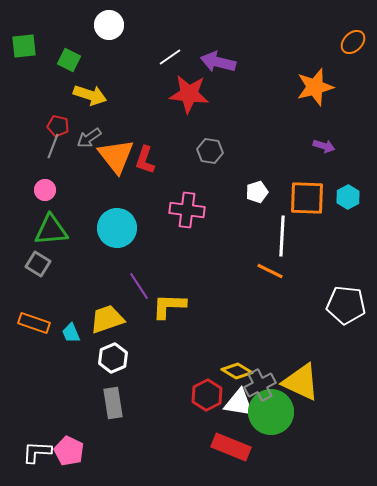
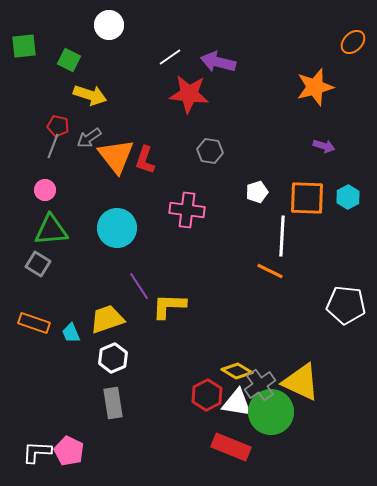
gray cross at (260, 385): rotated 8 degrees counterclockwise
white triangle at (239, 403): moved 2 px left
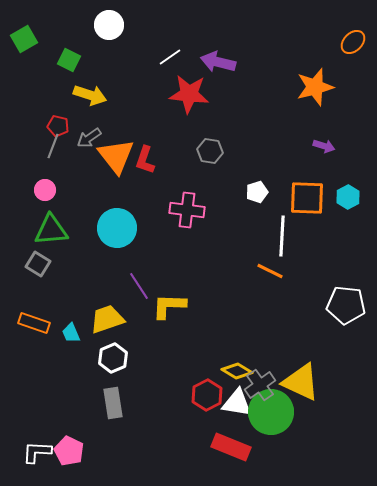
green square at (24, 46): moved 7 px up; rotated 24 degrees counterclockwise
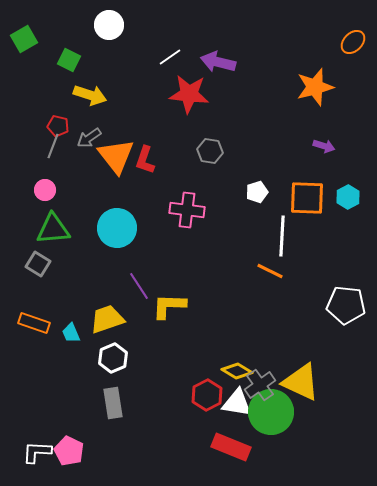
green triangle at (51, 230): moved 2 px right, 1 px up
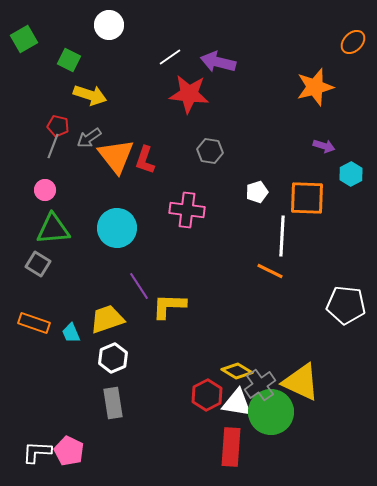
cyan hexagon at (348, 197): moved 3 px right, 23 px up
red rectangle at (231, 447): rotated 72 degrees clockwise
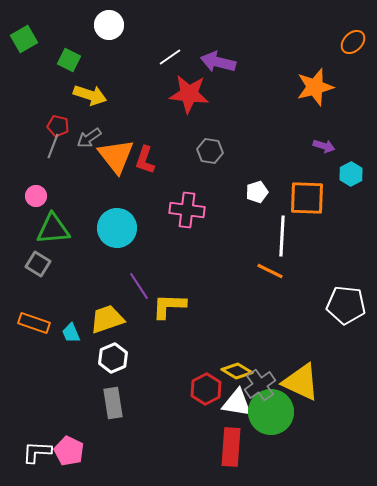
pink circle at (45, 190): moved 9 px left, 6 px down
red hexagon at (207, 395): moved 1 px left, 6 px up
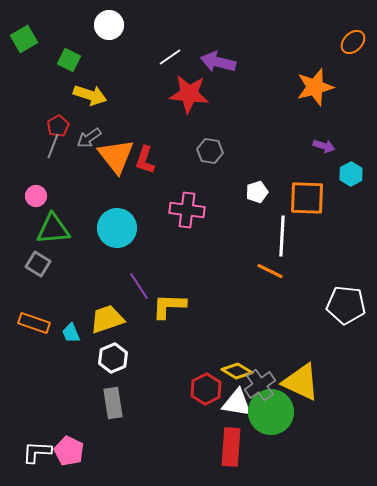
red pentagon at (58, 126): rotated 30 degrees clockwise
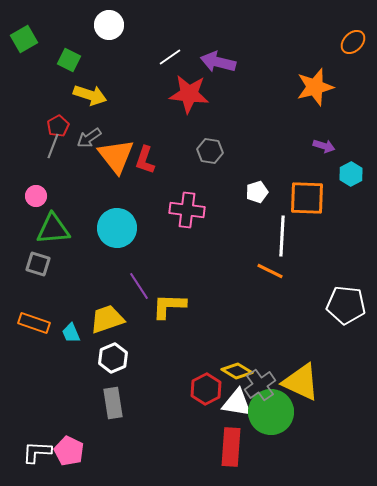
gray square at (38, 264): rotated 15 degrees counterclockwise
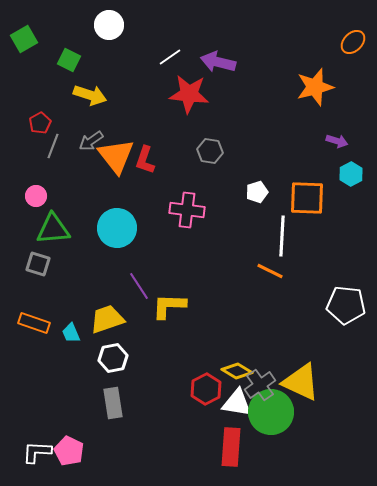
red pentagon at (58, 126): moved 18 px left, 3 px up
gray arrow at (89, 138): moved 2 px right, 3 px down
purple arrow at (324, 146): moved 13 px right, 5 px up
white hexagon at (113, 358): rotated 12 degrees clockwise
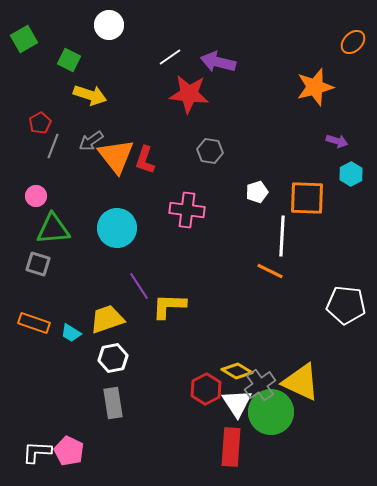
cyan trapezoid at (71, 333): rotated 35 degrees counterclockwise
white triangle at (237, 403): rotated 48 degrees clockwise
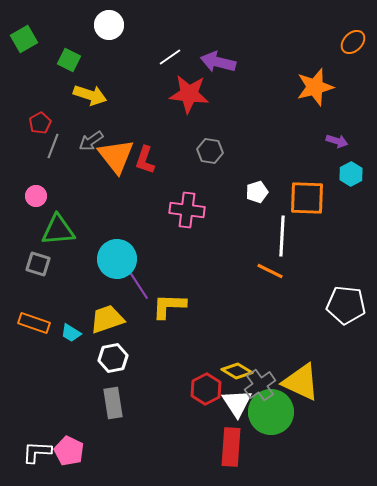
cyan circle at (117, 228): moved 31 px down
green triangle at (53, 229): moved 5 px right, 1 px down
